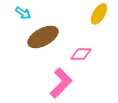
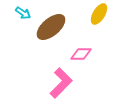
brown ellipse: moved 8 px right, 10 px up; rotated 12 degrees counterclockwise
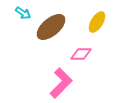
yellow ellipse: moved 2 px left, 8 px down
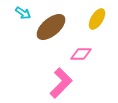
yellow ellipse: moved 3 px up
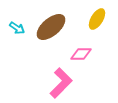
cyan arrow: moved 6 px left, 15 px down
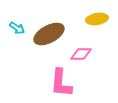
yellow ellipse: rotated 50 degrees clockwise
brown ellipse: moved 2 px left, 7 px down; rotated 12 degrees clockwise
pink L-shape: rotated 140 degrees clockwise
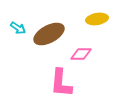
cyan arrow: moved 1 px right
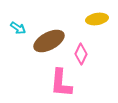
brown ellipse: moved 7 px down
pink diamond: rotated 65 degrees counterclockwise
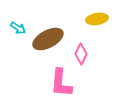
brown ellipse: moved 1 px left, 2 px up
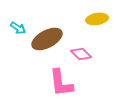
brown ellipse: moved 1 px left
pink diamond: rotated 70 degrees counterclockwise
pink L-shape: rotated 12 degrees counterclockwise
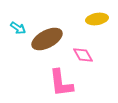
pink diamond: moved 2 px right, 1 px down; rotated 15 degrees clockwise
